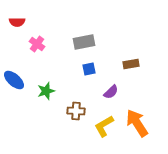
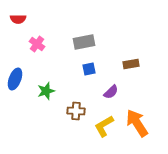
red semicircle: moved 1 px right, 3 px up
blue ellipse: moved 1 px right, 1 px up; rotated 70 degrees clockwise
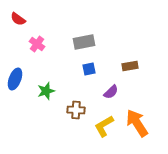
red semicircle: rotated 35 degrees clockwise
brown rectangle: moved 1 px left, 2 px down
brown cross: moved 1 px up
